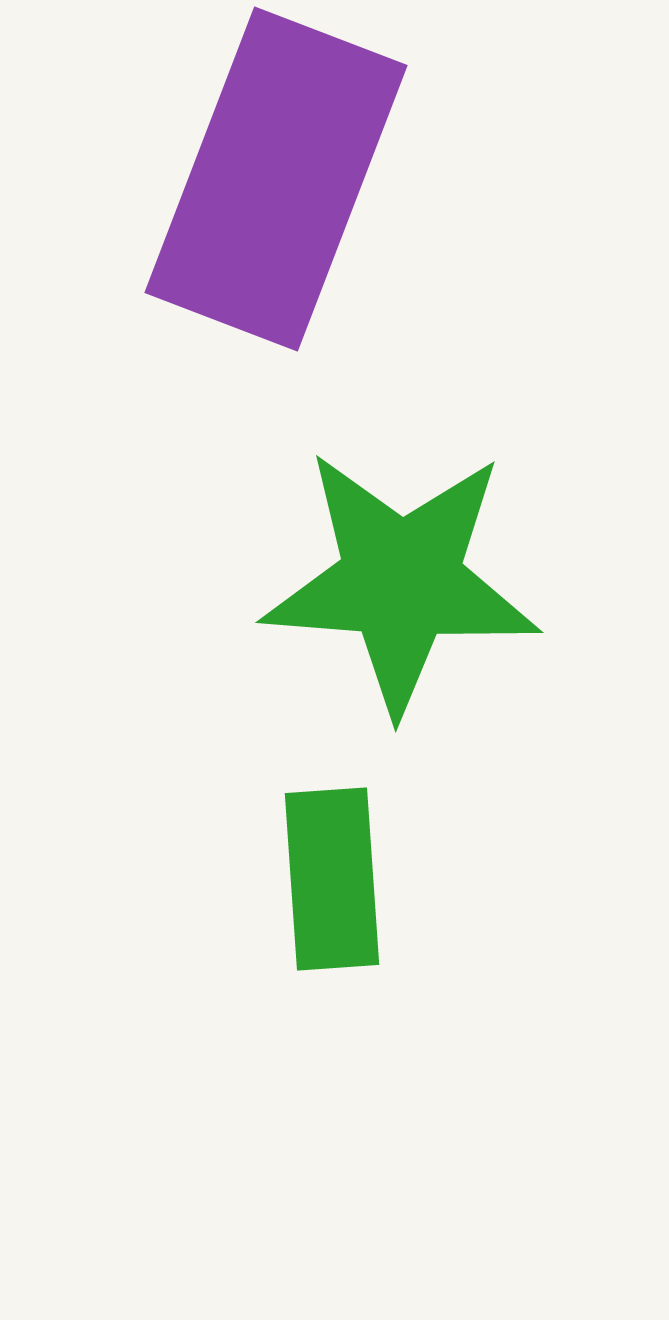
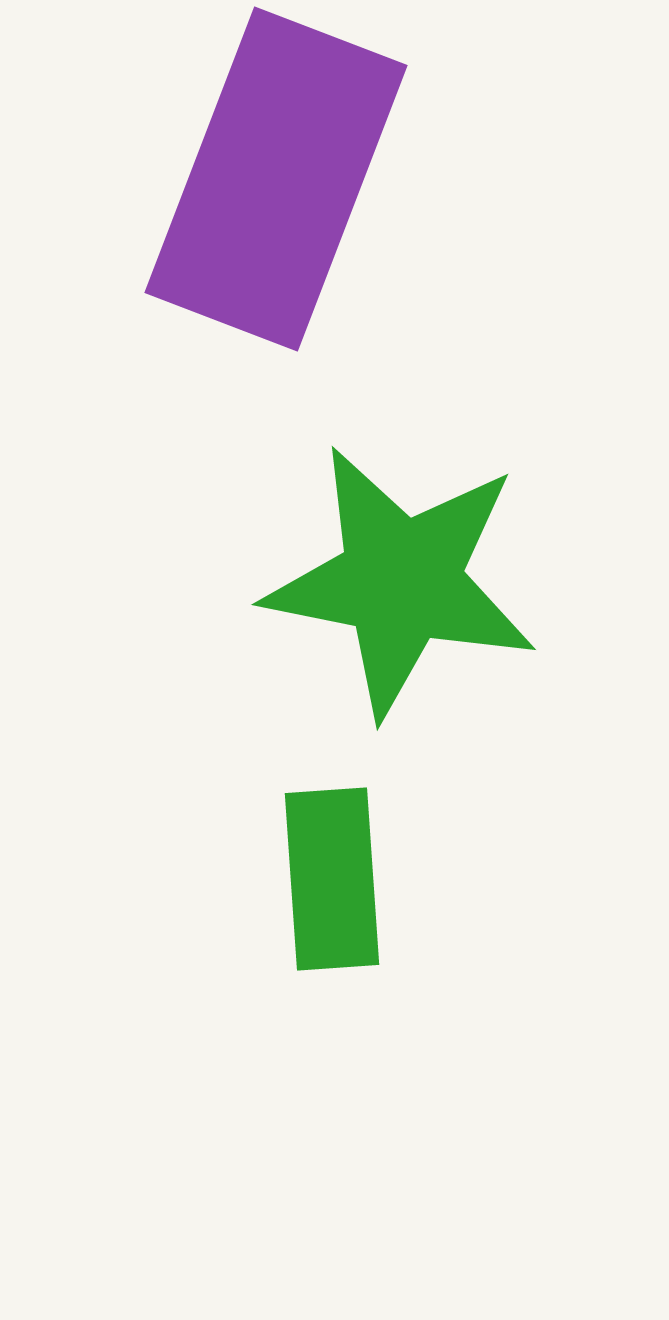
green star: rotated 7 degrees clockwise
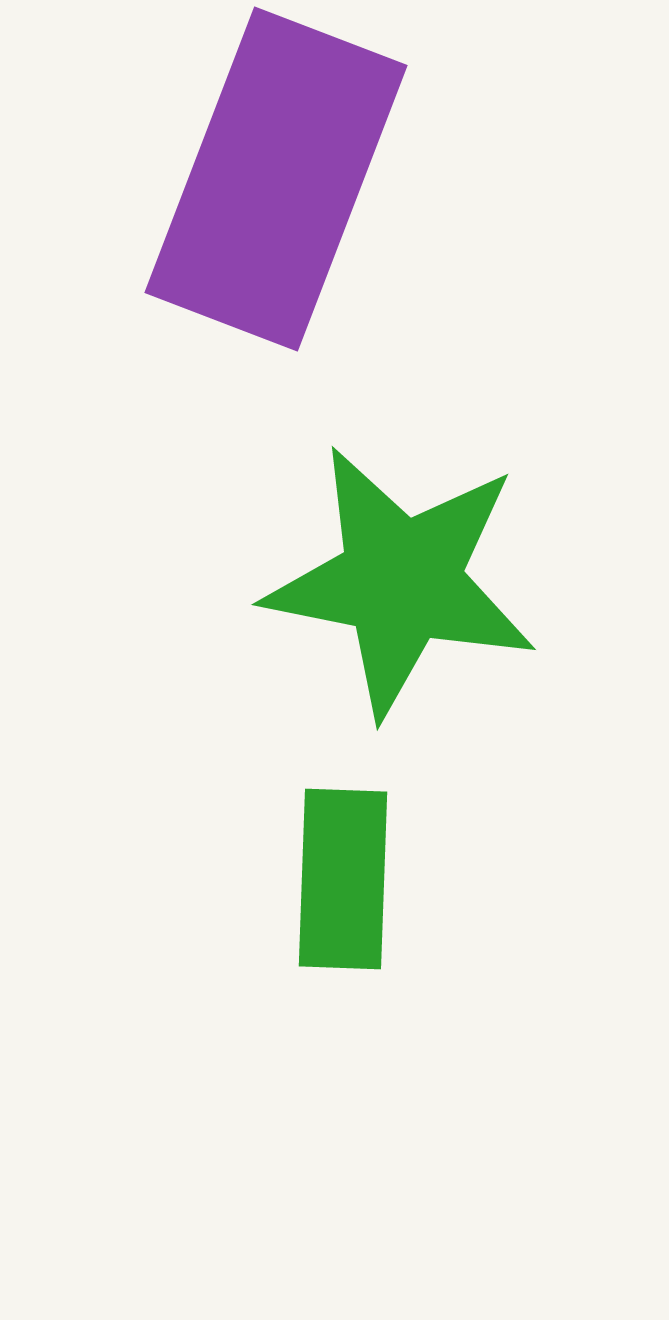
green rectangle: moved 11 px right; rotated 6 degrees clockwise
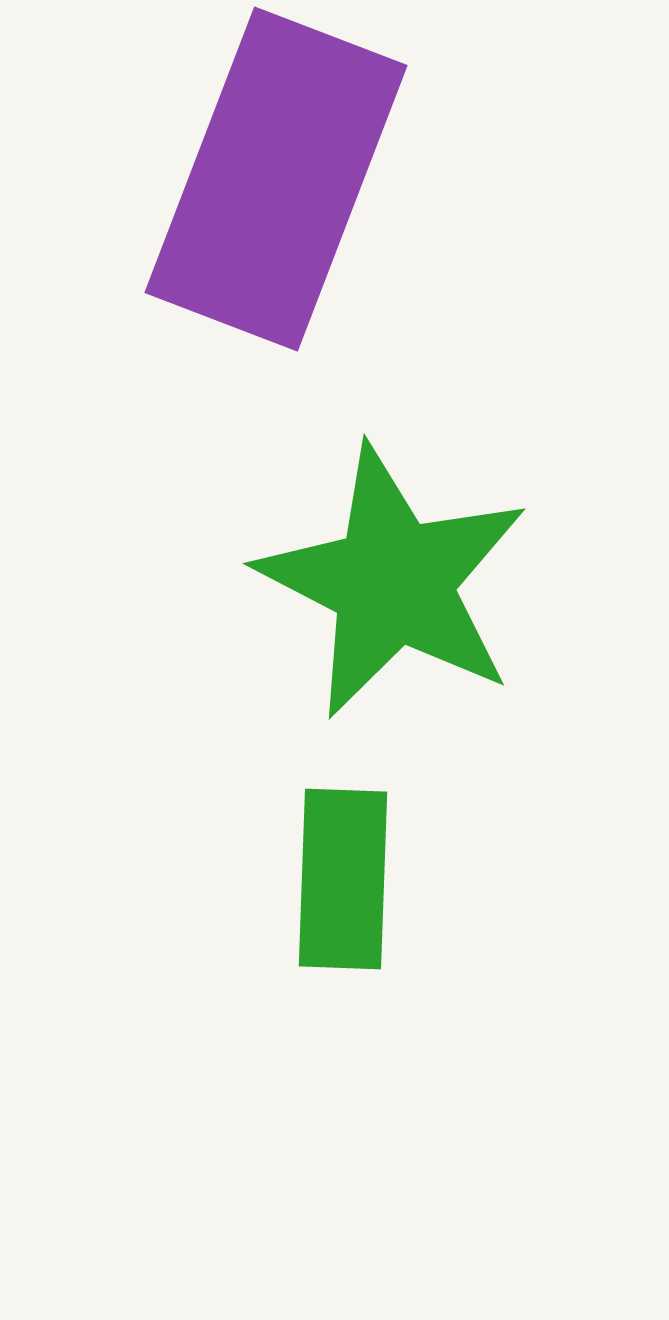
green star: moved 8 px left, 1 px down; rotated 16 degrees clockwise
